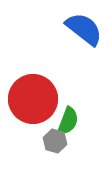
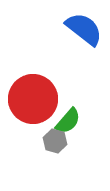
green semicircle: rotated 20 degrees clockwise
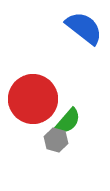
blue semicircle: moved 1 px up
gray hexagon: moved 1 px right, 1 px up
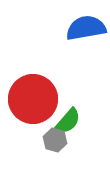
blue semicircle: moved 2 px right; rotated 48 degrees counterclockwise
gray hexagon: moved 1 px left
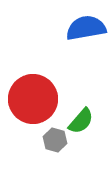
green semicircle: moved 13 px right
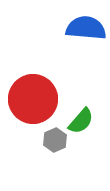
blue semicircle: rotated 15 degrees clockwise
gray hexagon: rotated 20 degrees clockwise
